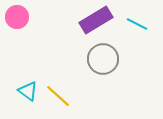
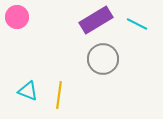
cyan triangle: rotated 15 degrees counterclockwise
yellow line: moved 1 px right, 1 px up; rotated 56 degrees clockwise
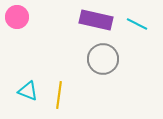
purple rectangle: rotated 44 degrees clockwise
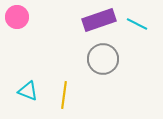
purple rectangle: moved 3 px right; rotated 32 degrees counterclockwise
yellow line: moved 5 px right
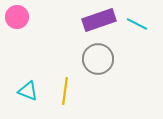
gray circle: moved 5 px left
yellow line: moved 1 px right, 4 px up
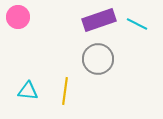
pink circle: moved 1 px right
cyan triangle: rotated 15 degrees counterclockwise
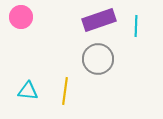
pink circle: moved 3 px right
cyan line: moved 1 px left, 2 px down; rotated 65 degrees clockwise
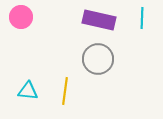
purple rectangle: rotated 32 degrees clockwise
cyan line: moved 6 px right, 8 px up
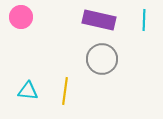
cyan line: moved 2 px right, 2 px down
gray circle: moved 4 px right
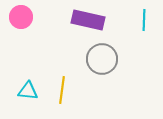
purple rectangle: moved 11 px left
yellow line: moved 3 px left, 1 px up
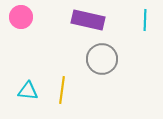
cyan line: moved 1 px right
